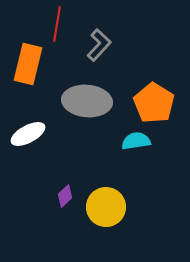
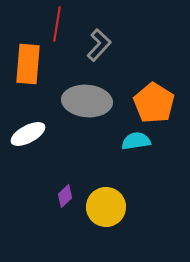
orange rectangle: rotated 9 degrees counterclockwise
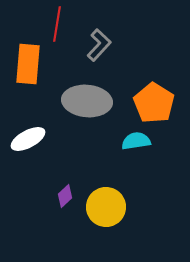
white ellipse: moved 5 px down
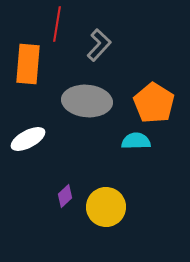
cyan semicircle: rotated 8 degrees clockwise
